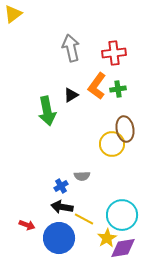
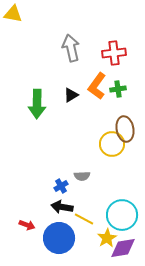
yellow triangle: rotated 48 degrees clockwise
green arrow: moved 10 px left, 7 px up; rotated 12 degrees clockwise
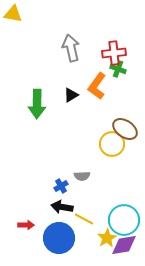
green cross: moved 20 px up; rotated 28 degrees clockwise
brown ellipse: rotated 45 degrees counterclockwise
cyan circle: moved 2 px right, 5 px down
red arrow: moved 1 px left; rotated 21 degrees counterclockwise
purple diamond: moved 1 px right, 3 px up
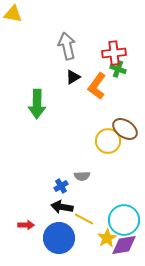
gray arrow: moved 4 px left, 2 px up
black triangle: moved 2 px right, 18 px up
yellow circle: moved 4 px left, 3 px up
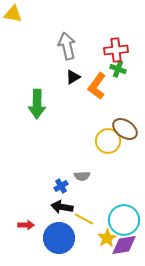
red cross: moved 2 px right, 3 px up
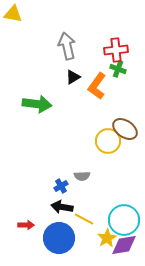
green arrow: rotated 84 degrees counterclockwise
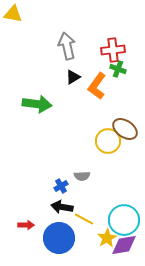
red cross: moved 3 px left
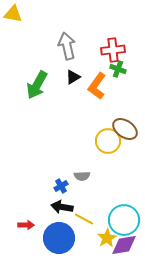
green arrow: moved 19 px up; rotated 112 degrees clockwise
